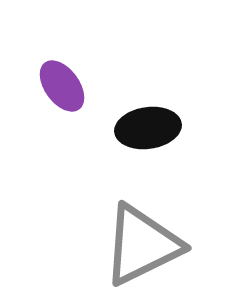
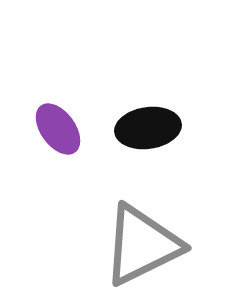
purple ellipse: moved 4 px left, 43 px down
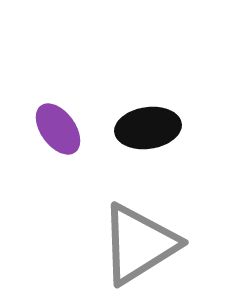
gray triangle: moved 3 px left, 1 px up; rotated 6 degrees counterclockwise
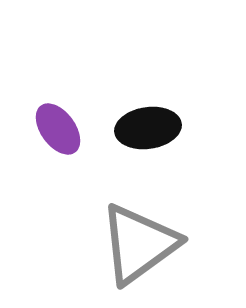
gray triangle: rotated 4 degrees counterclockwise
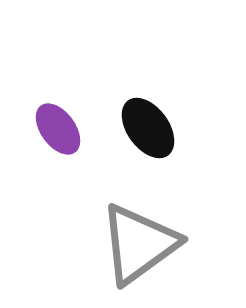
black ellipse: rotated 62 degrees clockwise
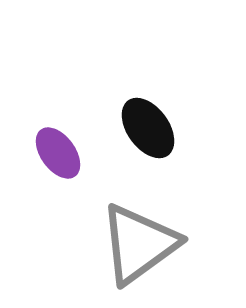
purple ellipse: moved 24 px down
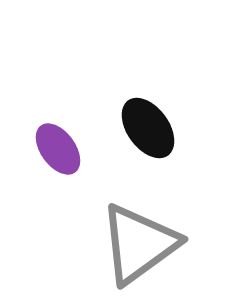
purple ellipse: moved 4 px up
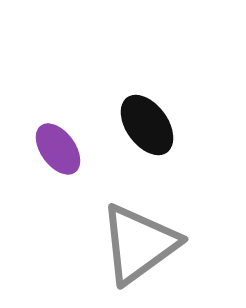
black ellipse: moved 1 px left, 3 px up
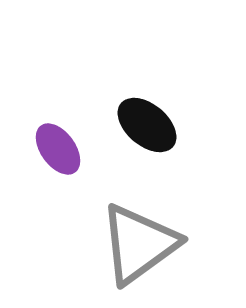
black ellipse: rotated 14 degrees counterclockwise
